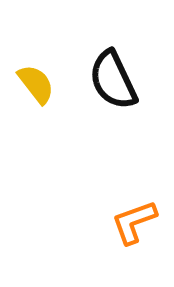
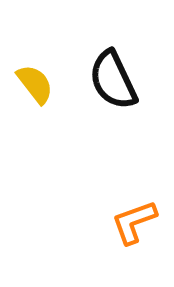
yellow semicircle: moved 1 px left
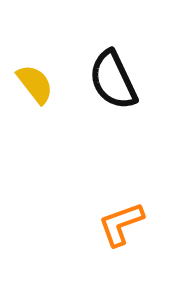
orange L-shape: moved 13 px left, 2 px down
